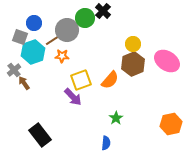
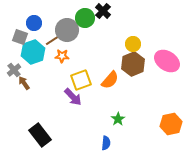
green star: moved 2 px right, 1 px down
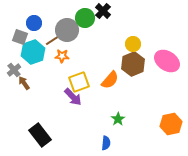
yellow square: moved 2 px left, 2 px down
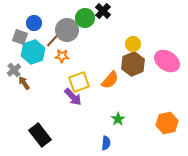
brown line: rotated 14 degrees counterclockwise
orange hexagon: moved 4 px left, 1 px up
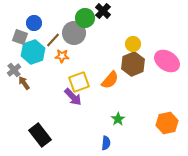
gray circle: moved 7 px right, 3 px down
